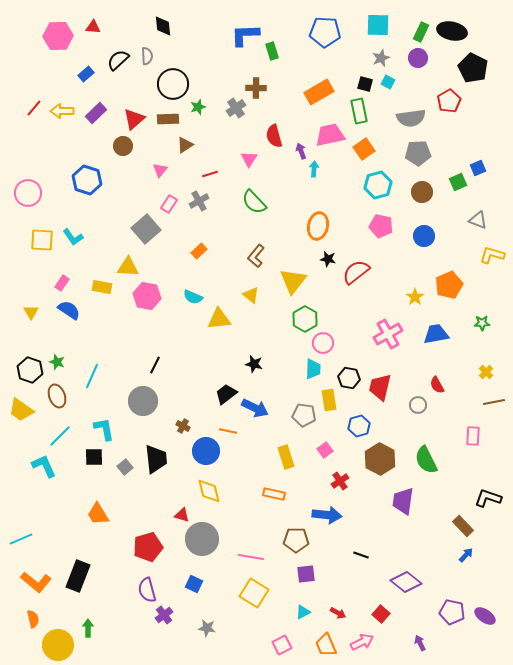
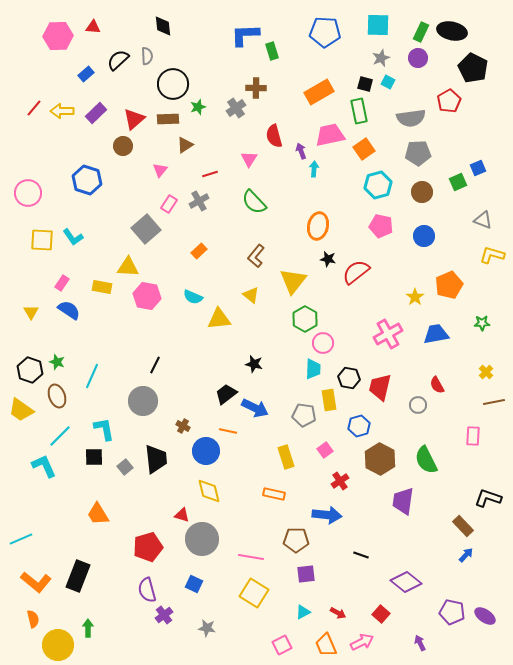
gray triangle at (478, 220): moved 5 px right
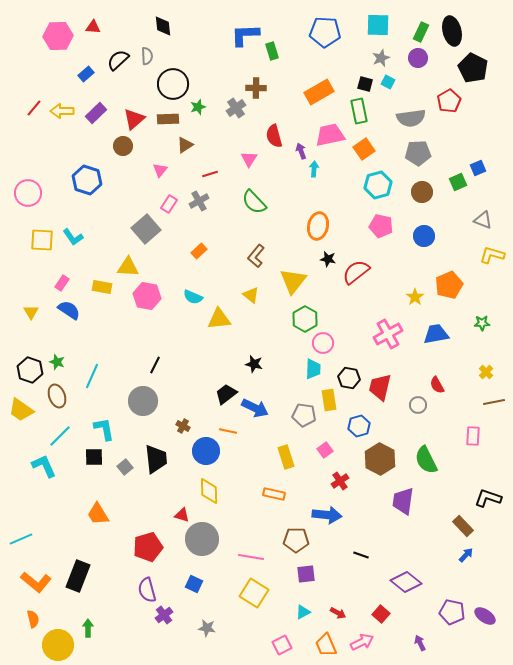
black ellipse at (452, 31): rotated 64 degrees clockwise
yellow diamond at (209, 491): rotated 12 degrees clockwise
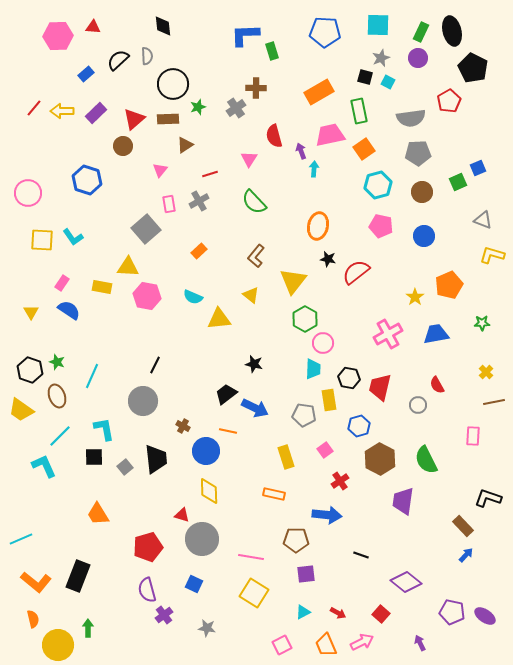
black square at (365, 84): moved 7 px up
pink rectangle at (169, 204): rotated 42 degrees counterclockwise
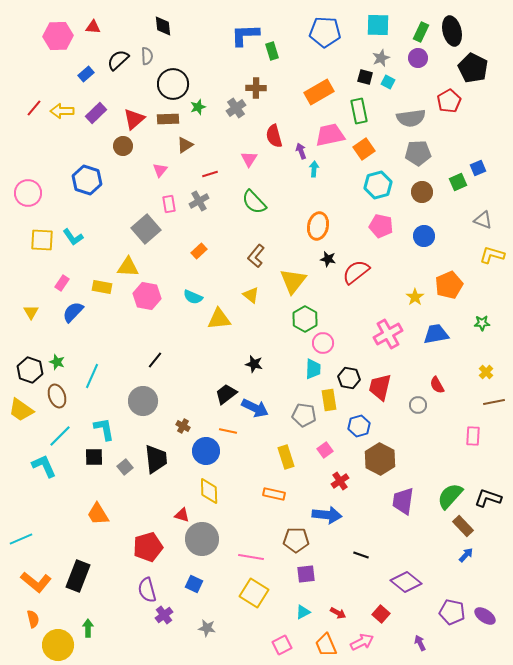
blue semicircle at (69, 310): moved 4 px right, 2 px down; rotated 80 degrees counterclockwise
black line at (155, 365): moved 5 px up; rotated 12 degrees clockwise
green semicircle at (426, 460): moved 24 px right, 36 px down; rotated 68 degrees clockwise
